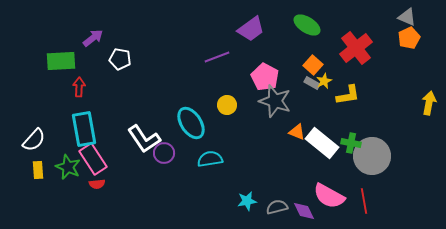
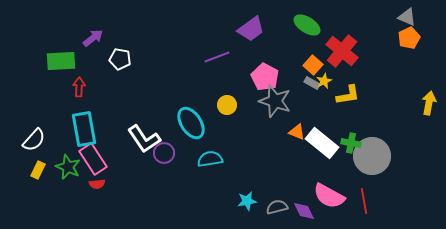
red cross: moved 14 px left, 3 px down; rotated 12 degrees counterclockwise
yellow rectangle: rotated 30 degrees clockwise
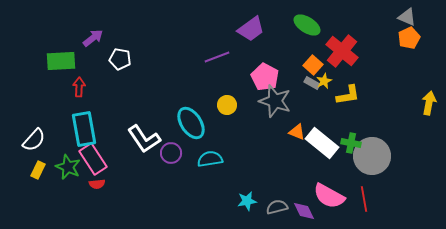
purple circle: moved 7 px right
red line: moved 2 px up
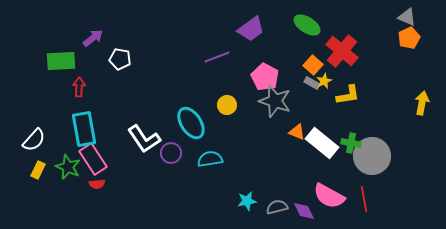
yellow arrow: moved 7 px left
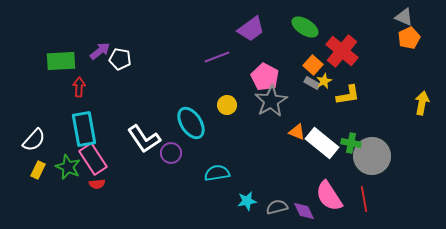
gray triangle: moved 3 px left
green ellipse: moved 2 px left, 2 px down
purple arrow: moved 7 px right, 13 px down
gray star: moved 4 px left; rotated 24 degrees clockwise
cyan semicircle: moved 7 px right, 14 px down
pink semicircle: rotated 28 degrees clockwise
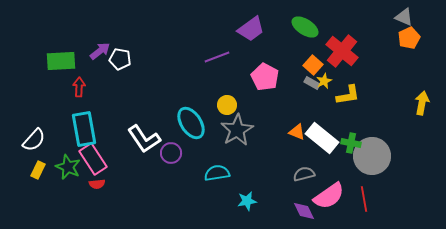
gray star: moved 34 px left, 29 px down
white rectangle: moved 5 px up
pink semicircle: rotated 92 degrees counterclockwise
gray semicircle: moved 27 px right, 33 px up
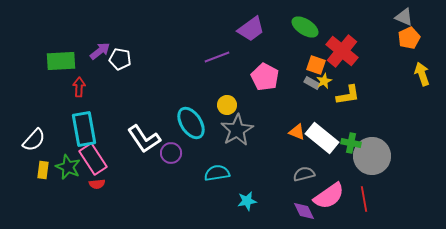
orange square: moved 3 px right; rotated 24 degrees counterclockwise
yellow arrow: moved 29 px up; rotated 30 degrees counterclockwise
yellow rectangle: moved 5 px right; rotated 18 degrees counterclockwise
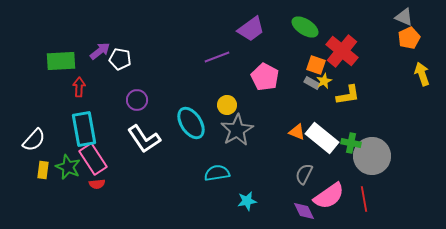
purple circle: moved 34 px left, 53 px up
gray semicircle: rotated 50 degrees counterclockwise
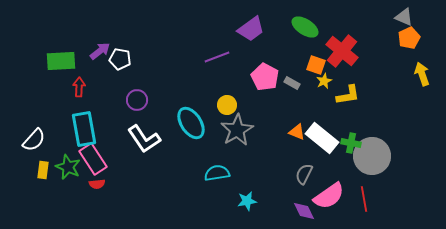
gray rectangle: moved 20 px left
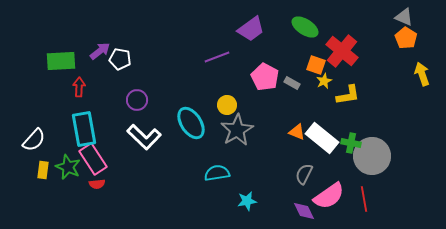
orange pentagon: moved 3 px left; rotated 15 degrees counterclockwise
white L-shape: moved 2 px up; rotated 12 degrees counterclockwise
